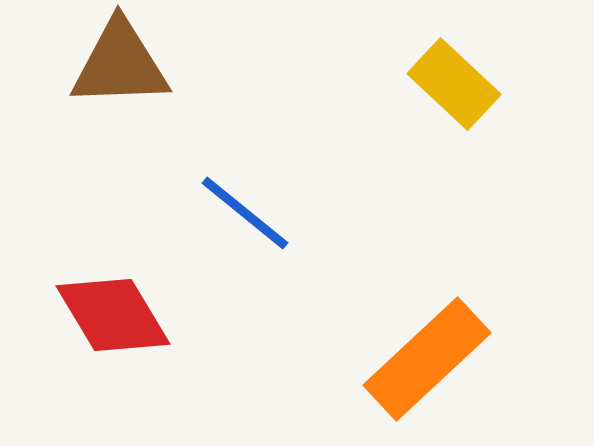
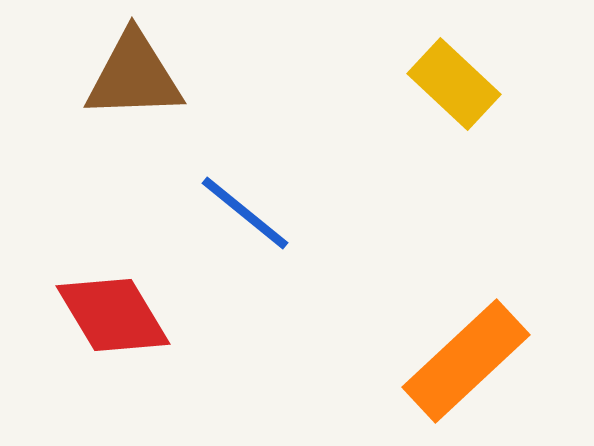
brown triangle: moved 14 px right, 12 px down
orange rectangle: moved 39 px right, 2 px down
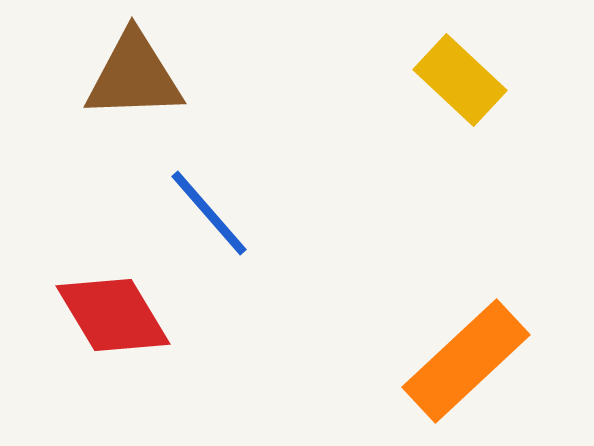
yellow rectangle: moved 6 px right, 4 px up
blue line: moved 36 px left; rotated 10 degrees clockwise
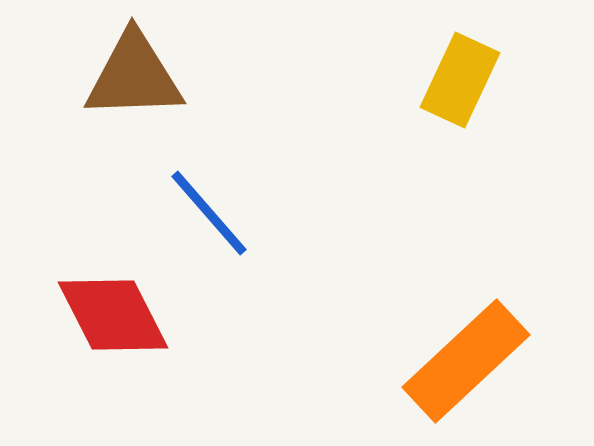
yellow rectangle: rotated 72 degrees clockwise
red diamond: rotated 4 degrees clockwise
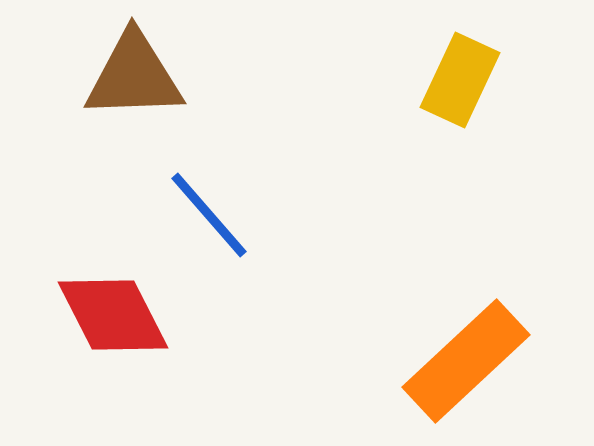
blue line: moved 2 px down
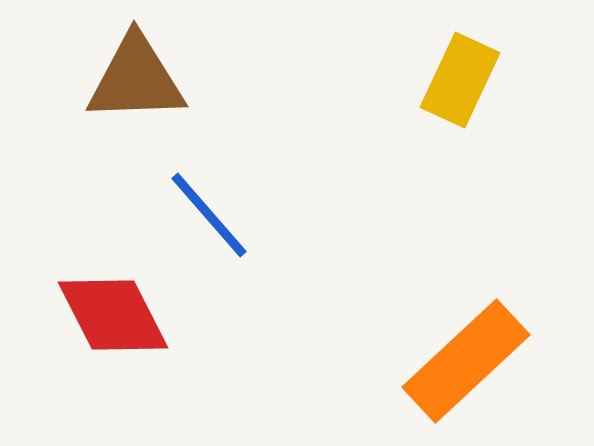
brown triangle: moved 2 px right, 3 px down
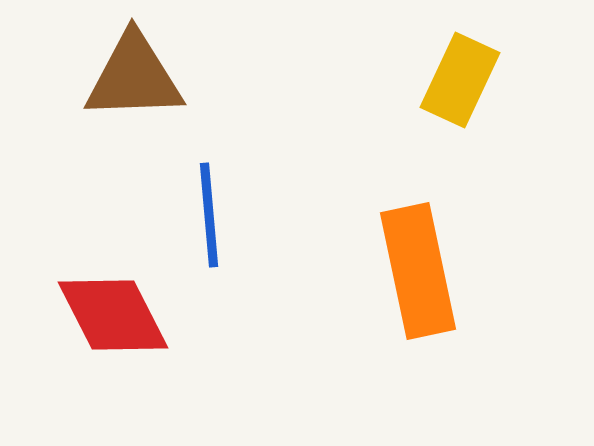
brown triangle: moved 2 px left, 2 px up
blue line: rotated 36 degrees clockwise
orange rectangle: moved 48 px left, 90 px up; rotated 59 degrees counterclockwise
